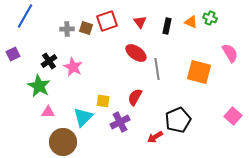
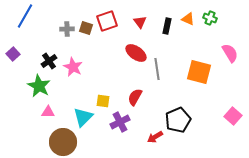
orange triangle: moved 3 px left, 3 px up
purple square: rotated 16 degrees counterclockwise
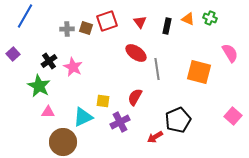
cyan triangle: rotated 20 degrees clockwise
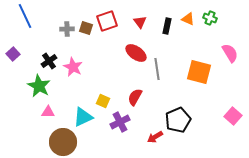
blue line: rotated 55 degrees counterclockwise
yellow square: rotated 16 degrees clockwise
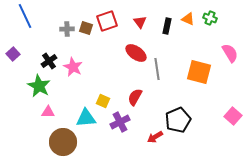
cyan triangle: moved 3 px right, 1 px down; rotated 20 degrees clockwise
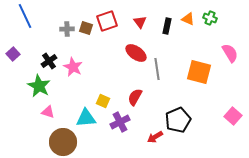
pink triangle: rotated 16 degrees clockwise
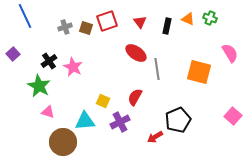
gray cross: moved 2 px left, 2 px up; rotated 16 degrees counterclockwise
cyan triangle: moved 1 px left, 3 px down
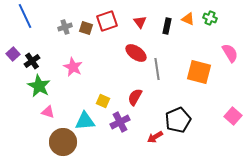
black cross: moved 17 px left
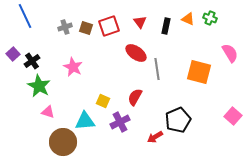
red square: moved 2 px right, 5 px down
black rectangle: moved 1 px left
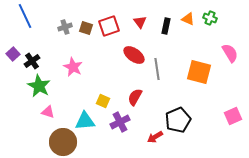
red ellipse: moved 2 px left, 2 px down
pink square: rotated 24 degrees clockwise
